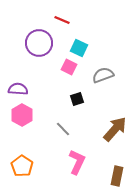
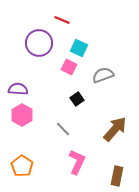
black square: rotated 16 degrees counterclockwise
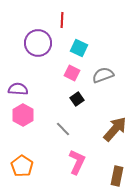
red line: rotated 70 degrees clockwise
purple circle: moved 1 px left
pink square: moved 3 px right, 6 px down
pink hexagon: moved 1 px right
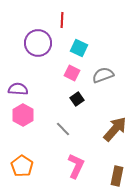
pink L-shape: moved 1 px left, 4 px down
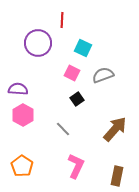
cyan square: moved 4 px right
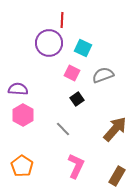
purple circle: moved 11 px right
brown rectangle: rotated 18 degrees clockwise
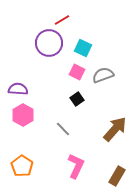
red line: rotated 56 degrees clockwise
pink square: moved 5 px right, 1 px up
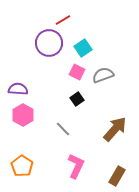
red line: moved 1 px right
cyan square: rotated 30 degrees clockwise
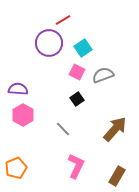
orange pentagon: moved 6 px left, 2 px down; rotated 15 degrees clockwise
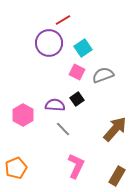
purple semicircle: moved 37 px right, 16 px down
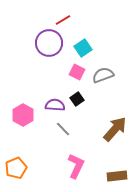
brown rectangle: rotated 54 degrees clockwise
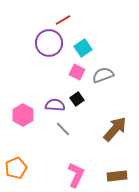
pink L-shape: moved 9 px down
